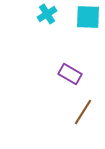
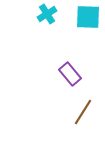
purple rectangle: rotated 20 degrees clockwise
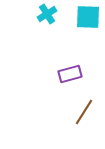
purple rectangle: rotated 65 degrees counterclockwise
brown line: moved 1 px right
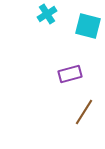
cyan square: moved 9 px down; rotated 12 degrees clockwise
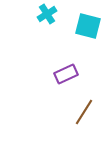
purple rectangle: moved 4 px left; rotated 10 degrees counterclockwise
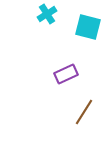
cyan square: moved 1 px down
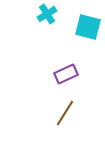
brown line: moved 19 px left, 1 px down
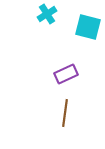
brown line: rotated 24 degrees counterclockwise
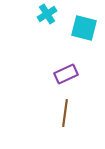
cyan square: moved 4 px left, 1 px down
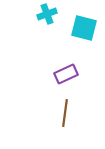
cyan cross: rotated 12 degrees clockwise
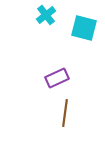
cyan cross: moved 1 px left, 1 px down; rotated 18 degrees counterclockwise
purple rectangle: moved 9 px left, 4 px down
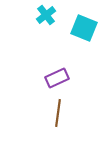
cyan square: rotated 8 degrees clockwise
brown line: moved 7 px left
